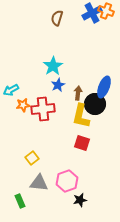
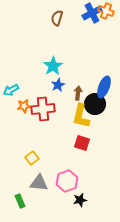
orange star: moved 1 px right, 1 px down
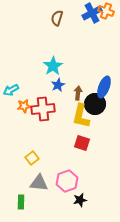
green rectangle: moved 1 px right, 1 px down; rotated 24 degrees clockwise
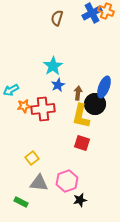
green rectangle: rotated 64 degrees counterclockwise
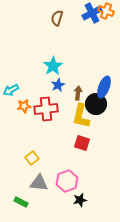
black circle: moved 1 px right
red cross: moved 3 px right
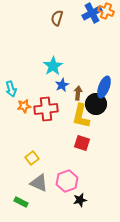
blue star: moved 4 px right
cyan arrow: moved 1 px up; rotated 77 degrees counterclockwise
gray triangle: rotated 18 degrees clockwise
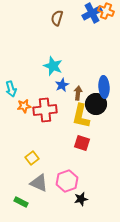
cyan star: rotated 18 degrees counterclockwise
blue ellipse: rotated 25 degrees counterclockwise
red cross: moved 1 px left, 1 px down
black star: moved 1 px right, 1 px up
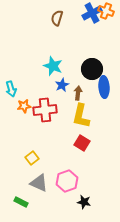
black circle: moved 4 px left, 35 px up
red square: rotated 14 degrees clockwise
black star: moved 3 px right, 3 px down; rotated 24 degrees clockwise
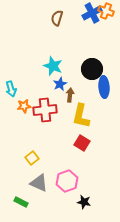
blue star: moved 2 px left, 1 px up
brown arrow: moved 8 px left, 2 px down
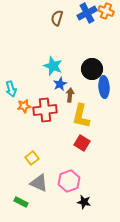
blue cross: moved 5 px left
pink hexagon: moved 2 px right
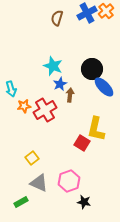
orange cross: rotated 28 degrees clockwise
blue ellipse: rotated 40 degrees counterclockwise
red cross: rotated 25 degrees counterclockwise
yellow L-shape: moved 15 px right, 13 px down
green rectangle: rotated 56 degrees counterclockwise
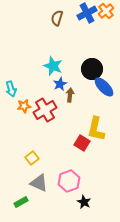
black star: rotated 16 degrees clockwise
